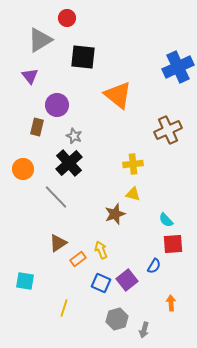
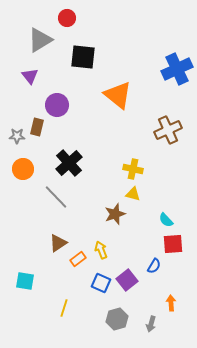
blue cross: moved 1 px left, 2 px down
gray star: moved 57 px left; rotated 21 degrees counterclockwise
yellow cross: moved 5 px down; rotated 18 degrees clockwise
gray arrow: moved 7 px right, 6 px up
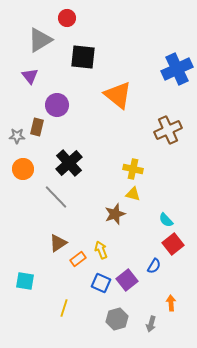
red square: rotated 35 degrees counterclockwise
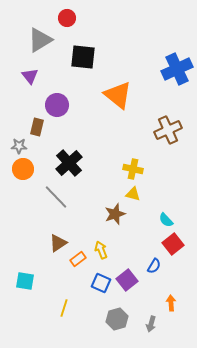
gray star: moved 2 px right, 10 px down
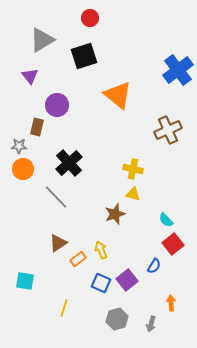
red circle: moved 23 px right
gray triangle: moved 2 px right
black square: moved 1 px right, 1 px up; rotated 24 degrees counterclockwise
blue cross: moved 1 px right, 1 px down; rotated 12 degrees counterclockwise
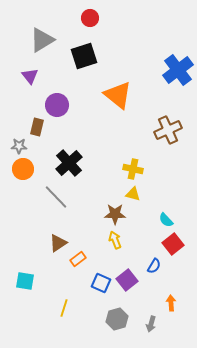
brown star: rotated 20 degrees clockwise
yellow arrow: moved 14 px right, 10 px up
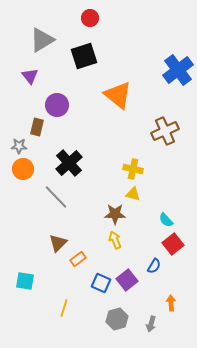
brown cross: moved 3 px left, 1 px down
brown triangle: rotated 12 degrees counterclockwise
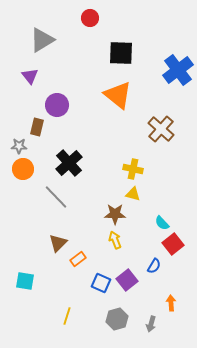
black square: moved 37 px right, 3 px up; rotated 20 degrees clockwise
brown cross: moved 4 px left, 2 px up; rotated 24 degrees counterclockwise
cyan semicircle: moved 4 px left, 3 px down
yellow line: moved 3 px right, 8 px down
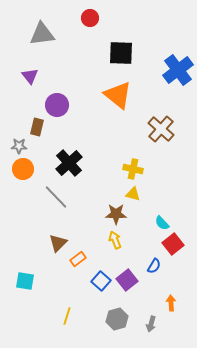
gray triangle: moved 6 px up; rotated 24 degrees clockwise
brown star: moved 1 px right
blue square: moved 2 px up; rotated 18 degrees clockwise
